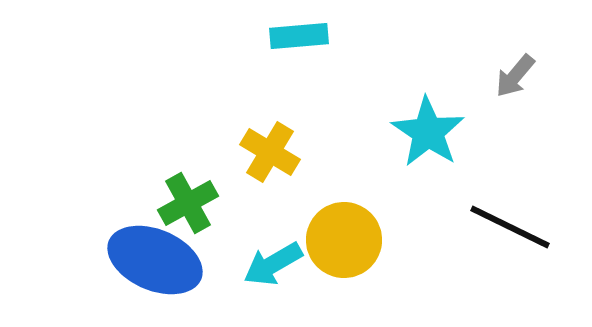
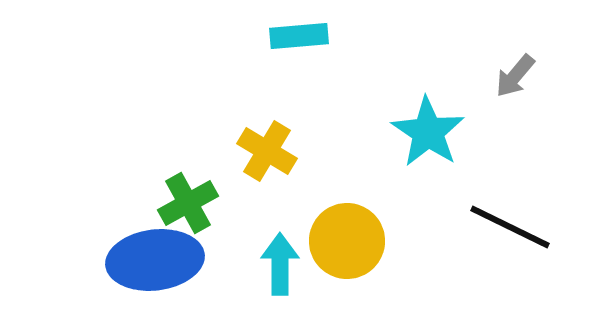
yellow cross: moved 3 px left, 1 px up
yellow circle: moved 3 px right, 1 px down
blue ellipse: rotated 30 degrees counterclockwise
cyan arrow: moved 7 px right; rotated 120 degrees clockwise
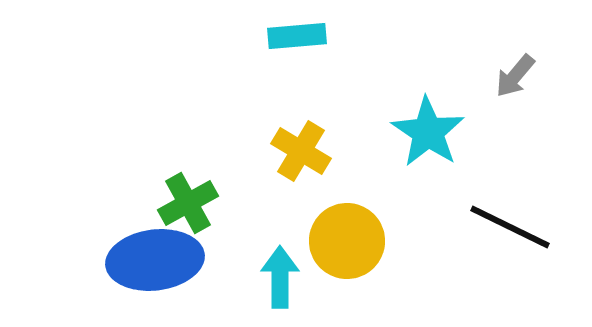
cyan rectangle: moved 2 px left
yellow cross: moved 34 px right
cyan arrow: moved 13 px down
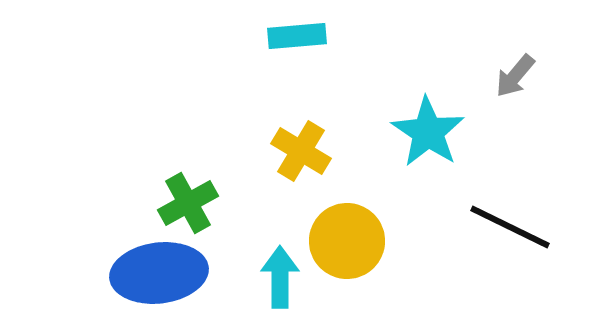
blue ellipse: moved 4 px right, 13 px down
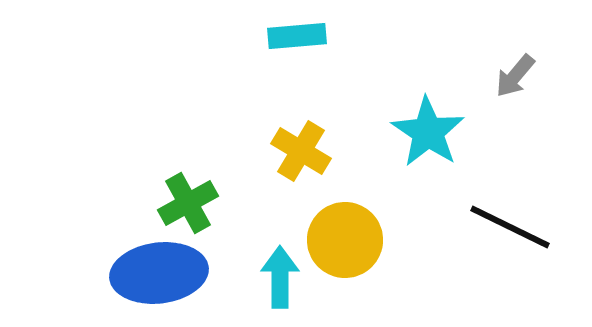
yellow circle: moved 2 px left, 1 px up
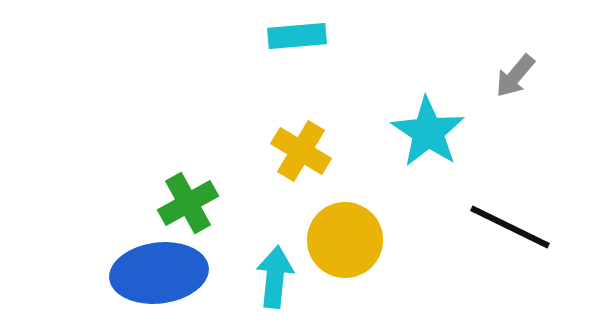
cyan arrow: moved 5 px left; rotated 6 degrees clockwise
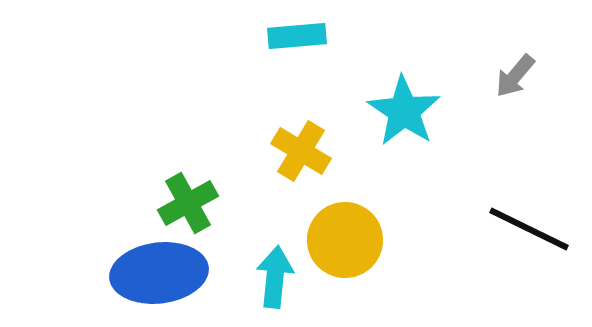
cyan star: moved 24 px left, 21 px up
black line: moved 19 px right, 2 px down
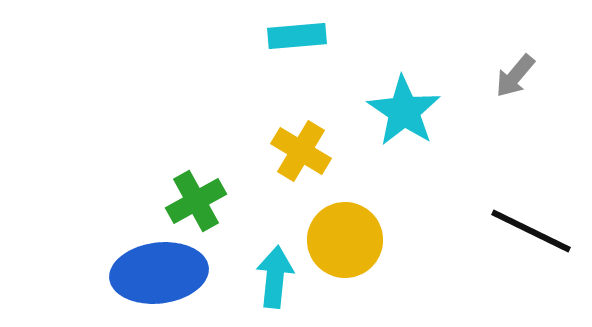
green cross: moved 8 px right, 2 px up
black line: moved 2 px right, 2 px down
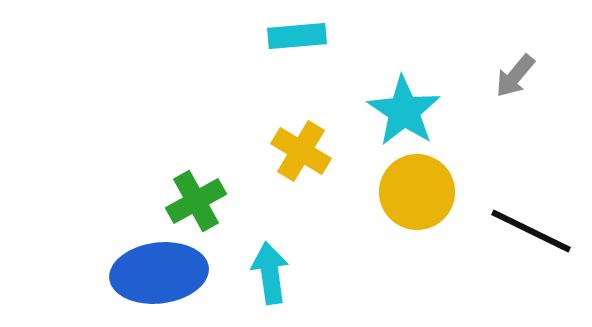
yellow circle: moved 72 px right, 48 px up
cyan arrow: moved 5 px left, 4 px up; rotated 14 degrees counterclockwise
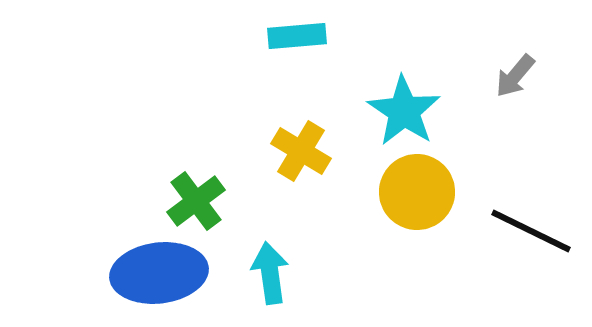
green cross: rotated 8 degrees counterclockwise
